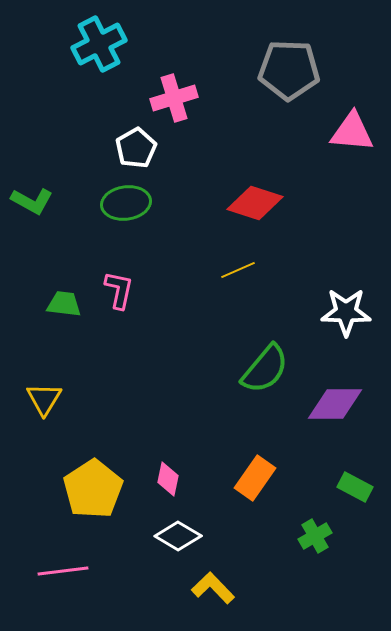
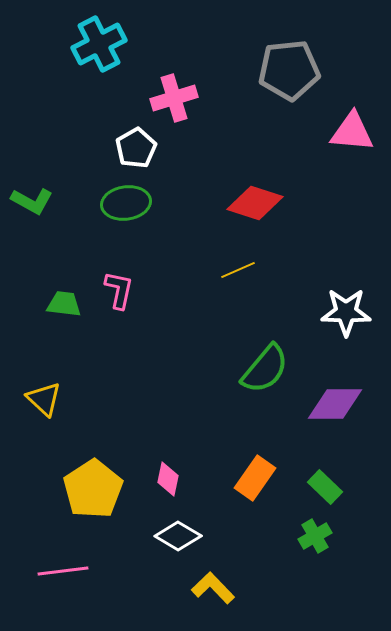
gray pentagon: rotated 8 degrees counterclockwise
yellow triangle: rotated 18 degrees counterclockwise
green rectangle: moved 30 px left; rotated 16 degrees clockwise
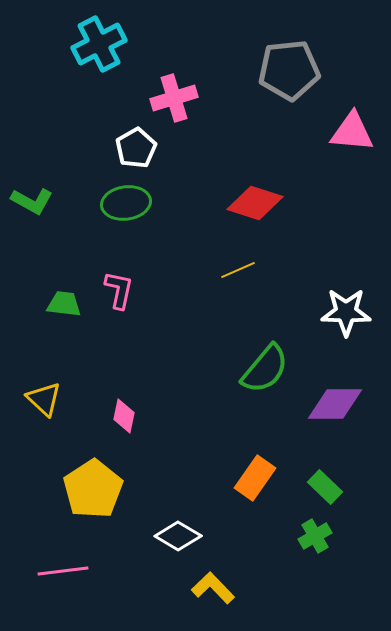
pink diamond: moved 44 px left, 63 px up
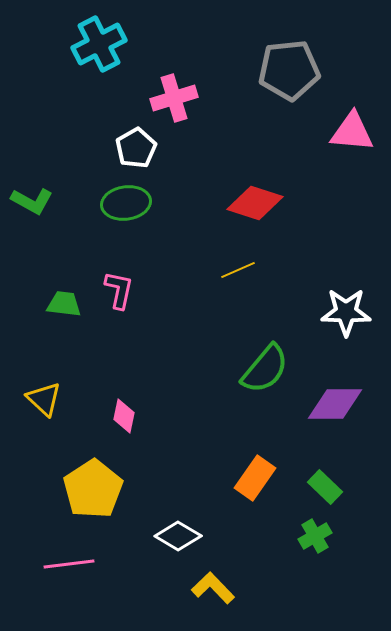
pink line: moved 6 px right, 7 px up
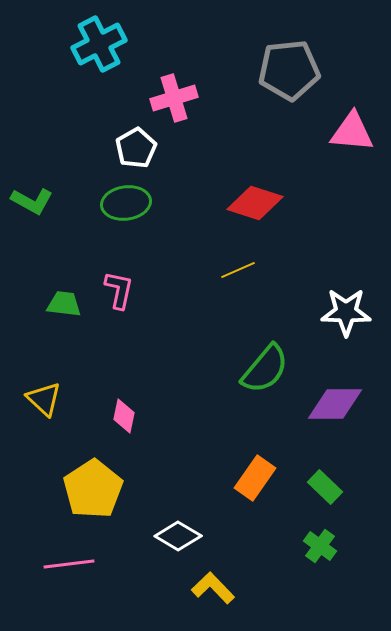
green cross: moved 5 px right, 10 px down; rotated 24 degrees counterclockwise
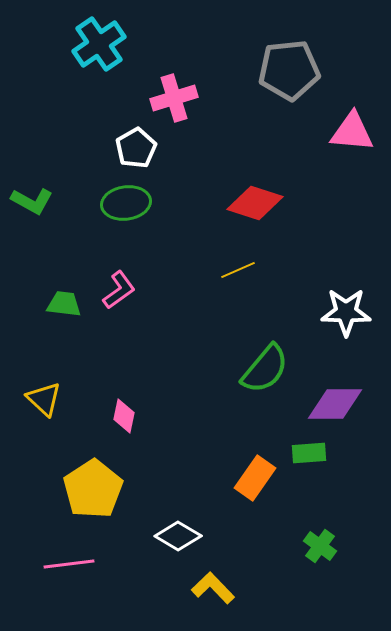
cyan cross: rotated 8 degrees counterclockwise
pink L-shape: rotated 42 degrees clockwise
green rectangle: moved 16 px left, 34 px up; rotated 48 degrees counterclockwise
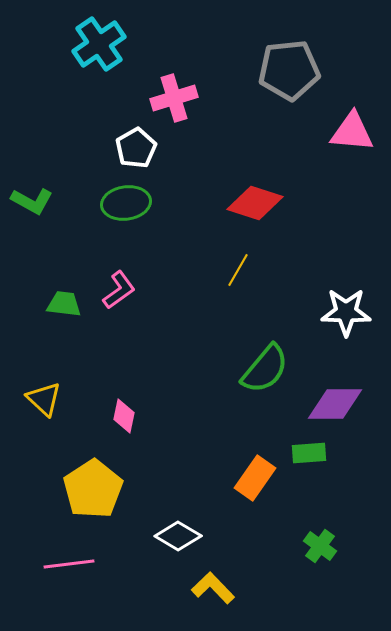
yellow line: rotated 36 degrees counterclockwise
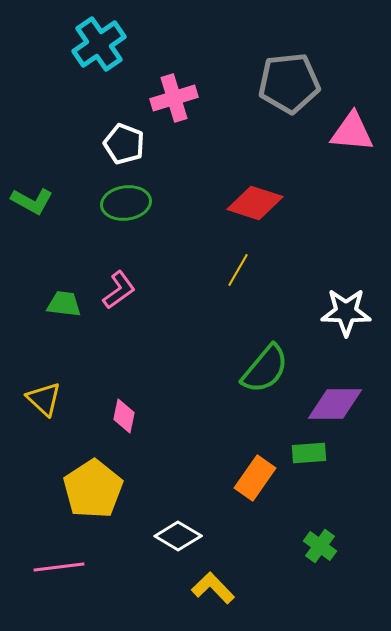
gray pentagon: moved 13 px down
white pentagon: moved 12 px left, 4 px up; rotated 21 degrees counterclockwise
pink line: moved 10 px left, 3 px down
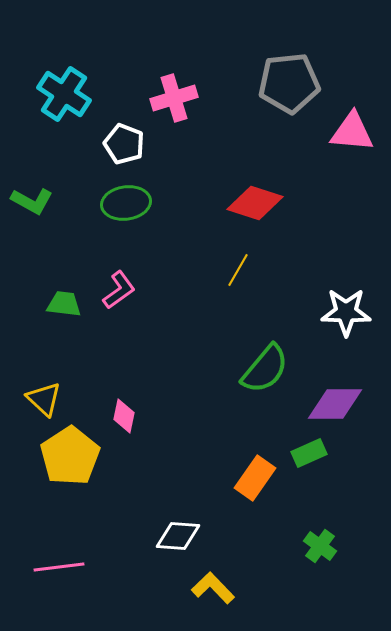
cyan cross: moved 35 px left, 50 px down; rotated 22 degrees counterclockwise
green rectangle: rotated 20 degrees counterclockwise
yellow pentagon: moved 23 px left, 33 px up
white diamond: rotated 27 degrees counterclockwise
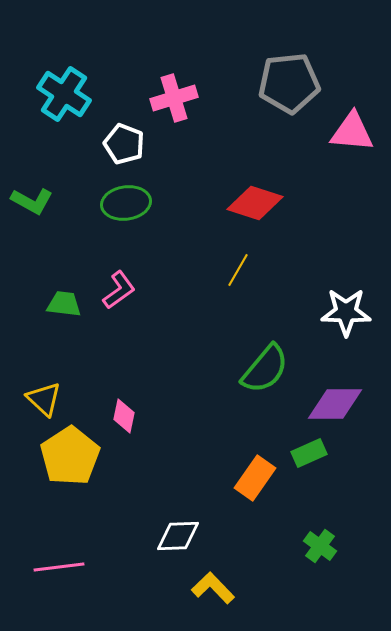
white diamond: rotated 6 degrees counterclockwise
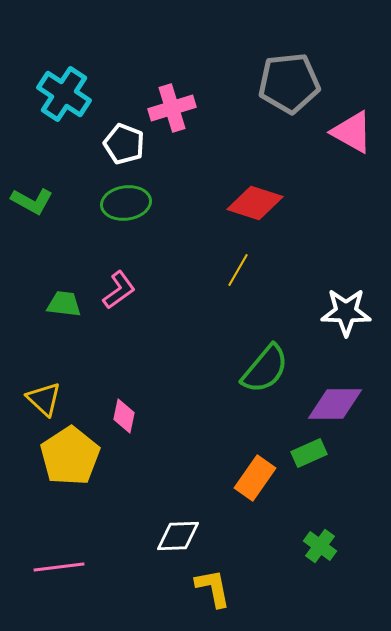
pink cross: moved 2 px left, 10 px down
pink triangle: rotated 24 degrees clockwise
yellow L-shape: rotated 33 degrees clockwise
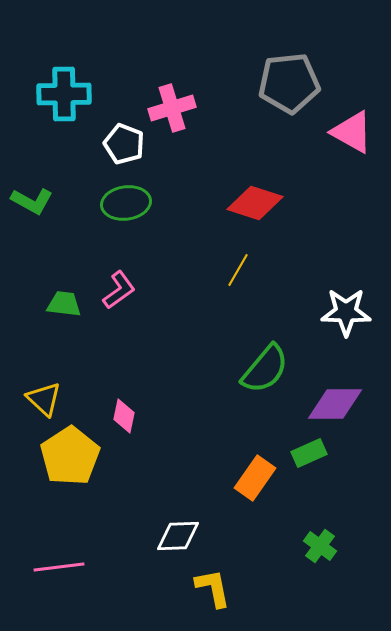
cyan cross: rotated 34 degrees counterclockwise
